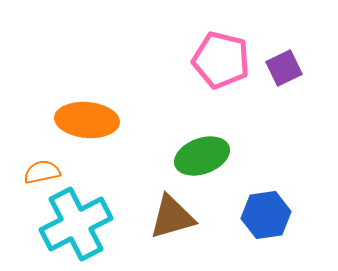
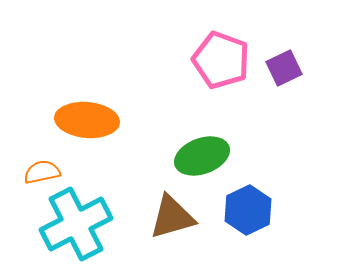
pink pentagon: rotated 6 degrees clockwise
blue hexagon: moved 18 px left, 5 px up; rotated 18 degrees counterclockwise
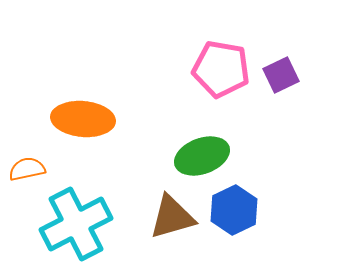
pink pentagon: moved 9 px down; rotated 10 degrees counterclockwise
purple square: moved 3 px left, 7 px down
orange ellipse: moved 4 px left, 1 px up
orange semicircle: moved 15 px left, 3 px up
blue hexagon: moved 14 px left
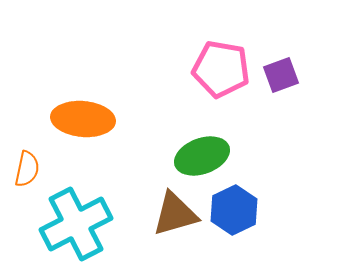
purple square: rotated 6 degrees clockwise
orange semicircle: rotated 114 degrees clockwise
brown triangle: moved 3 px right, 3 px up
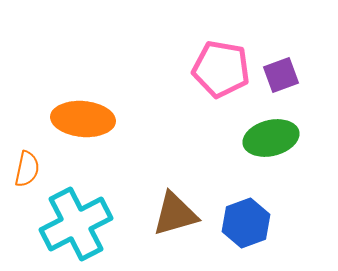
green ellipse: moved 69 px right, 18 px up; rotated 6 degrees clockwise
blue hexagon: moved 12 px right, 13 px down; rotated 6 degrees clockwise
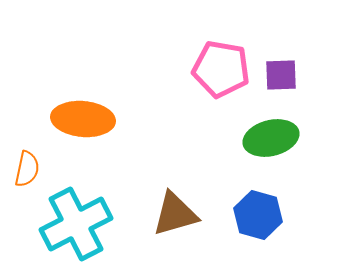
purple square: rotated 18 degrees clockwise
blue hexagon: moved 12 px right, 8 px up; rotated 24 degrees counterclockwise
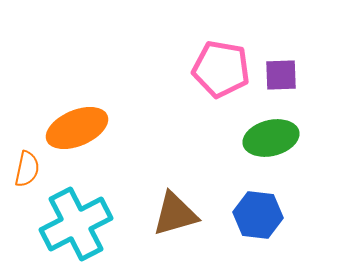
orange ellipse: moved 6 px left, 9 px down; rotated 28 degrees counterclockwise
blue hexagon: rotated 9 degrees counterclockwise
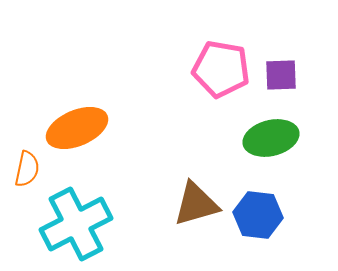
brown triangle: moved 21 px right, 10 px up
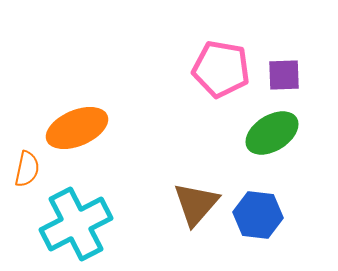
purple square: moved 3 px right
green ellipse: moved 1 px right, 5 px up; rotated 18 degrees counterclockwise
brown triangle: rotated 33 degrees counterclockwise
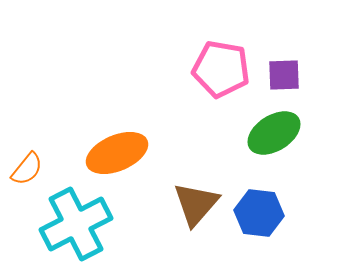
orange ellipse: moved 40 px right, 25 px down
green ellipse: moved 2 px right
orange semicircle: rotated 27 degrees clockwise
blue hexagon: moved 1 px right, 2 px up
